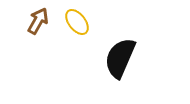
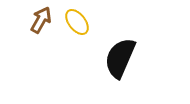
brown arrow: moved 3 px right, 1 px up
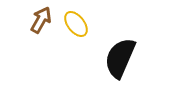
yellow ellipse: moved 1 px left, 2 px down
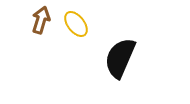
brown arrow: rotated 12 degrees counterclockwise
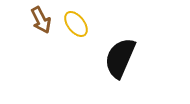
brown arrow: rotated 136 degrees clockwise
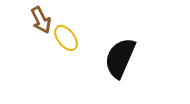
yellow ellipse: moved 10 px left, 14 px down
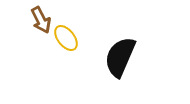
black semicircle: moved 1 px up
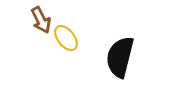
black semicircle: rotated 9 degrees counterclockwise
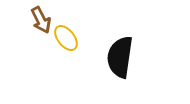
black semicircle: rotated 6 degrees counterclockwise
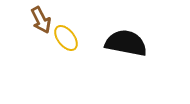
black semicircle: moved 6 px right, 14 px up; rotated 93 degrees clockwise
